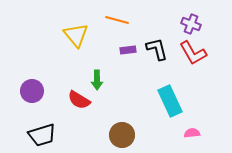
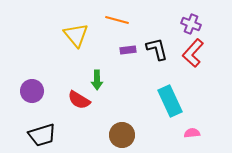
red L-shape: rotated 72 degrees clockwise
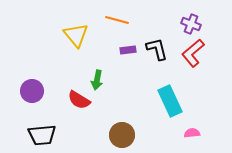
red L-shape: rotated 8 degrees clockwise
green arrow: rotated 12 degrees clockwise
black trapezoid: rotated 12 degrees clockwise
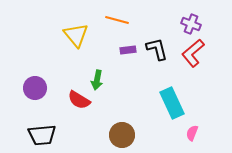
purple circle: moved 3 px right, 3 px up
cyan rectangle: moved 2 px right, 2 px down
pink semicircle: rotated 63 degrees counterclockwise
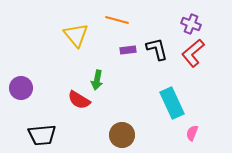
purple circle: moved 14 px left
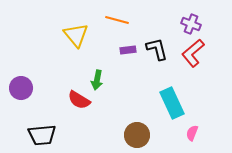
brown circle: moved 15 px right
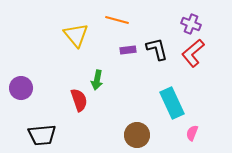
red semicircle: rotated 140 degrees counterclockwise
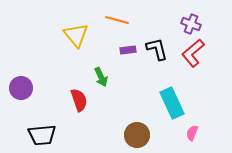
green arrow: moved 4 px right, 3 px up; rotated 36 degrees counterclockwise
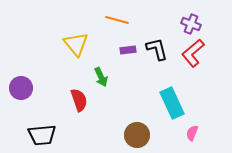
yellow triangle: moved 9 px down
